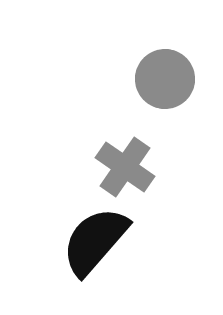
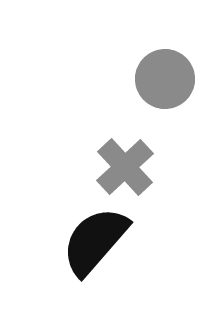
gray cross: rotated 12 degrees clockwise
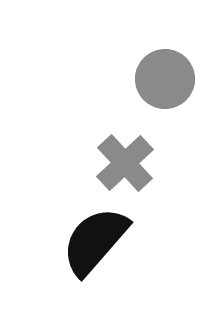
gray cross: moved 4 px up
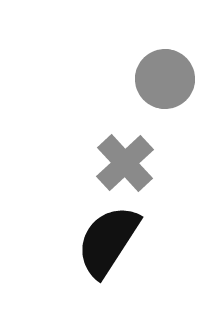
black semicircle: moved 13 px right; rotated 8 degrees counterclockwise
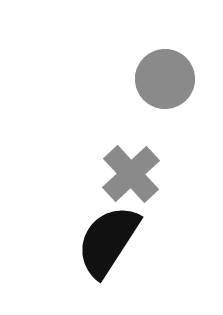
gray cross: moved 6 px right, 11 px down
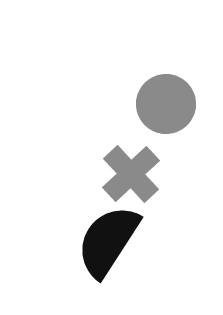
gray circle: moved 1 px right, 25 px down
